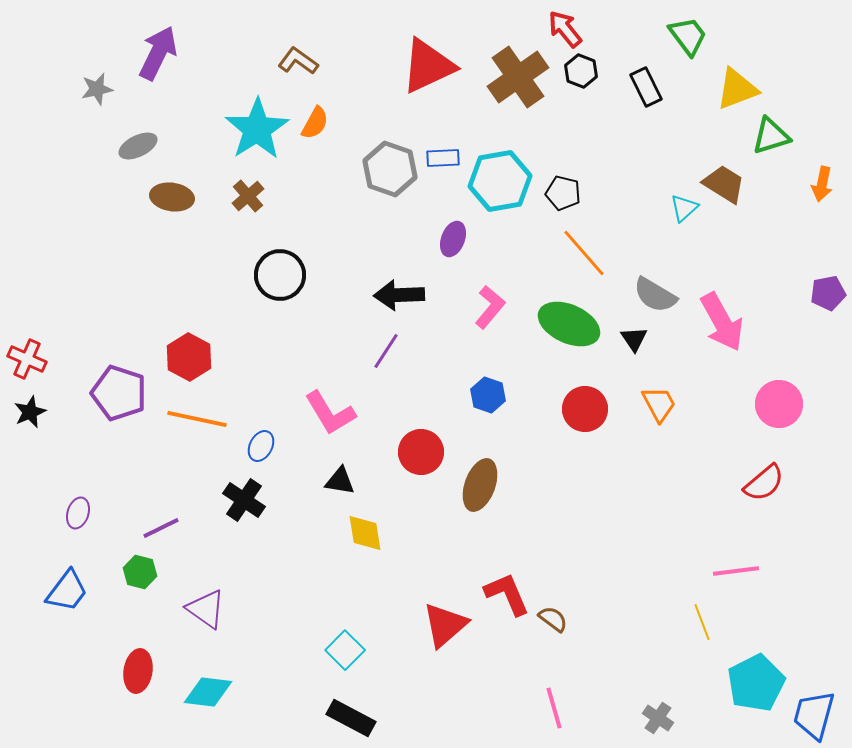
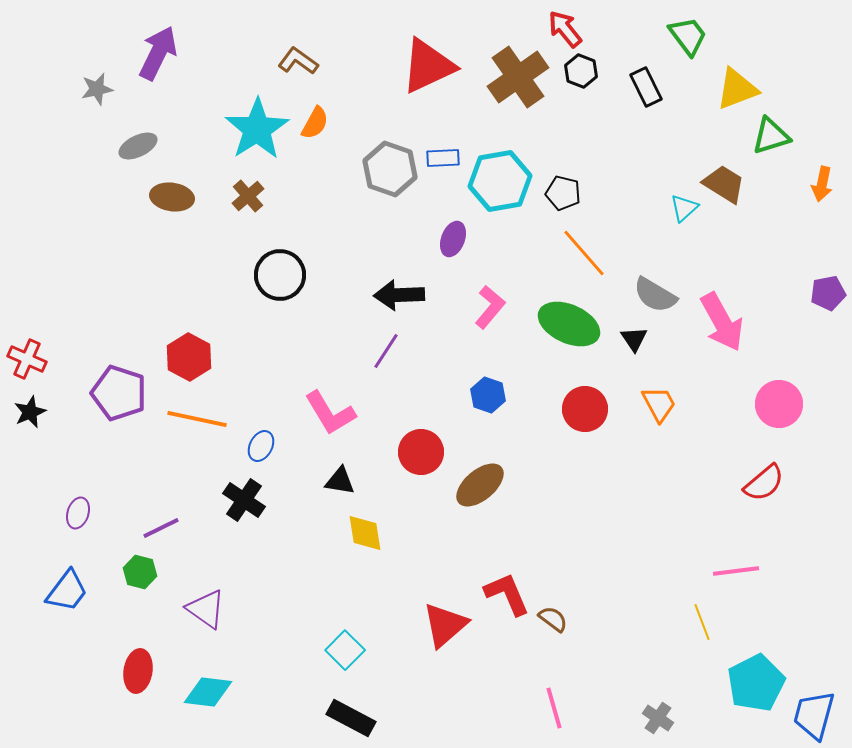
brown ellipse at (480, 485): rotated 30 degrees clockwise
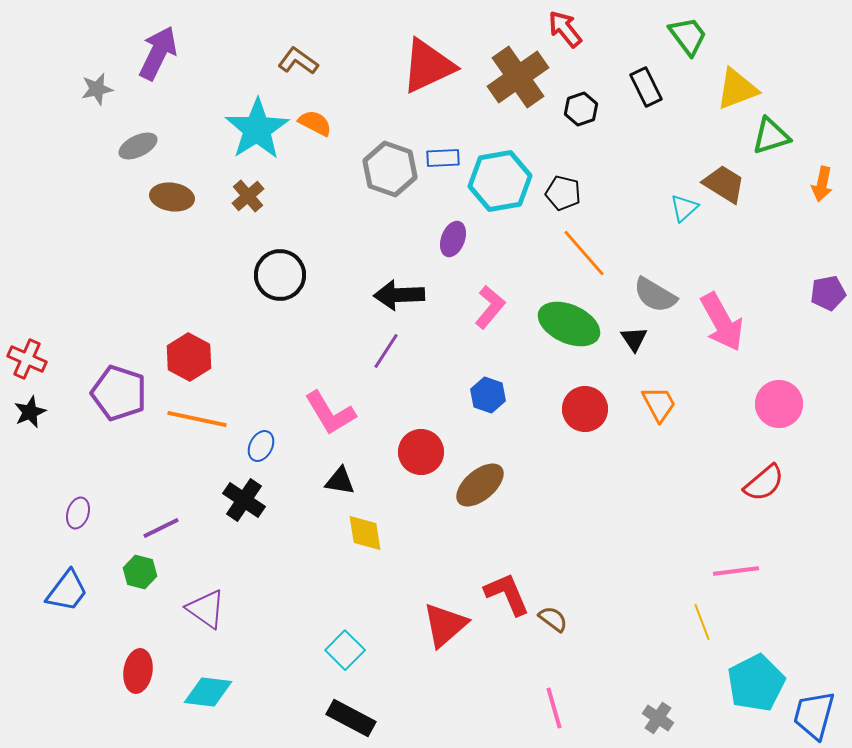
black hexagon at (581, 71): moved 38 px down; rotated 20 degrees clockwise
orange semicircle at (315, 123): rotated 92 degrees counterclockwise
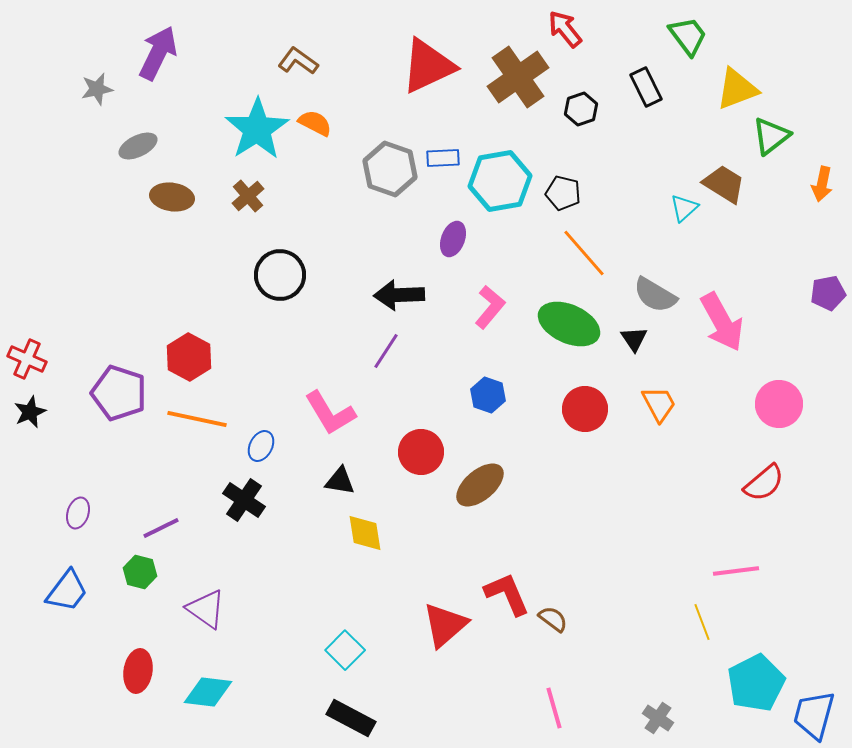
green triangle at (771, 136): rotated 21 degrees counterclockwise
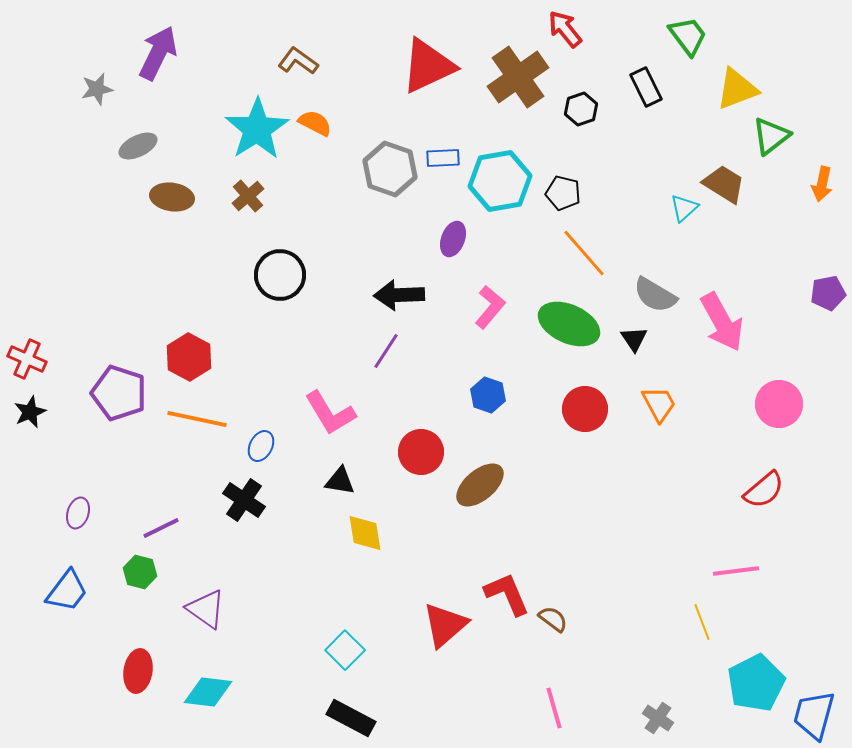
red semicircle at (764, 483): moved 7 px down
